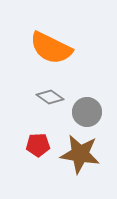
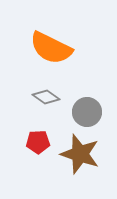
gray diamond: moved 4 px left
red pentagon: moved 3 px up
brown star: rotated 9 degrees clockwise
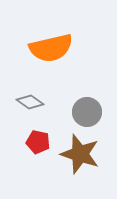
orange semicircle: rotated 39 degrees counterclockwise
gray diamond: moved 16 px left, 5 px down
red pentagon: rotated 15 degrees clockwise
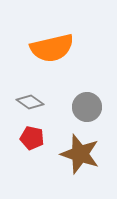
orange semicircle: moved 1 px right
gray circle: moved 5 px up
red pentagon: moved 6 px left, 4 px up
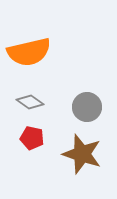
orange semicircle: moved 23 px left, 4 px down
brown star: moved 2 px right
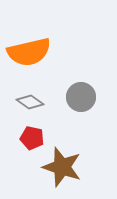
gray circle: moved 6 px left, 10 px up
brown star: moved 20 px left, 13 px down
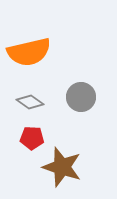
red pentagon: rotated 10 degrees counterclockwise
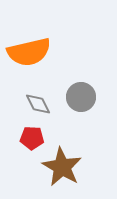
gray diamond: moved 8 px right, 2 px down; rotated 28 degrees clockwise
brown star: rotated 12 degrees clockwise
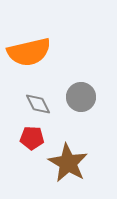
brown star: moved 6 px right, 4 px up
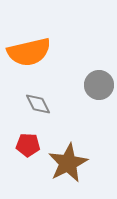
gray circle: moved 18 px right, 12 px up
red pentagon: moved 4 px left, 7 px down
brown star: rotated 15 degrees clockwise
